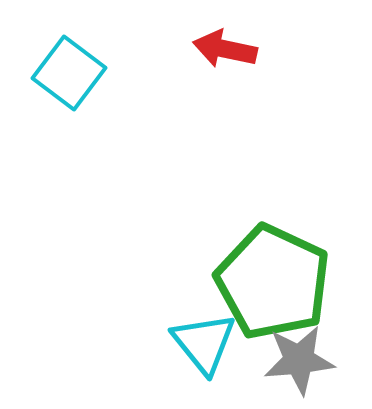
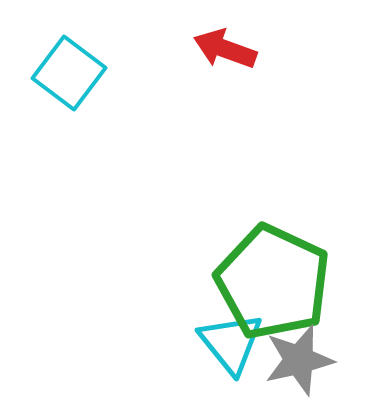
red arrow: rotated 8 degrees clockwise
cyan triangle: moved 27 px right
gray star: rotated 8 degrees counterclockwise
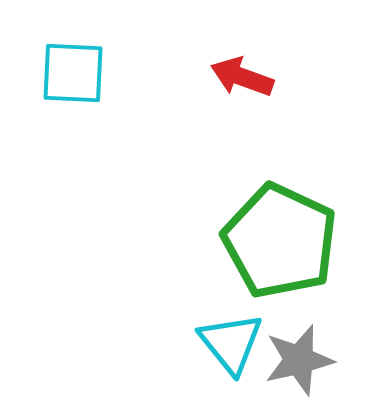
red arrow: moved 17 px right, 28 px down
cyan square: moved 4 px right; rotated 34 degrees counterclockwise
green pentagon: moved 7 px right, 41 px up
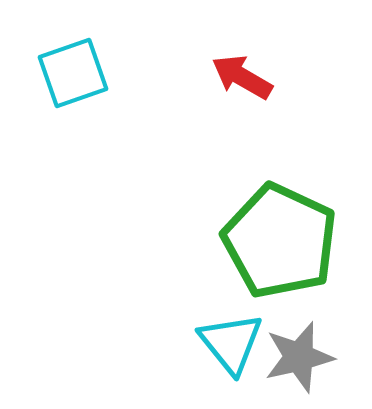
cyan square: rotated 22 degrees counterclockwise
red arrow: rotated 10 degrees clockwise
gray star: moved 3 px up
